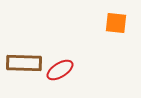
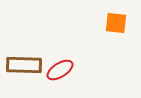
brown rectangle: moved 2 px down
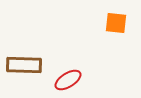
red ellipse: moved 8 px right, 10 px down
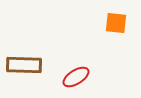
red ellipse: moved 8 px right, 3 px up
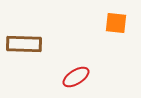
brown rectangle: moved 21 px up
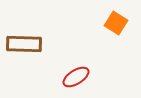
orange square: rotated 25 degrees clockwise
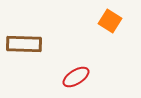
orange square: moved 6 px left, 2 px up
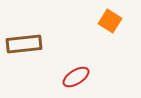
brown rectangle: rotated 8 degrees counterclockwise
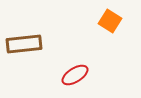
red ellipse: moved 1 px left, 2 px up
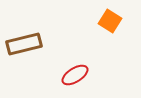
brown rectangle: rotated 8 degrees counterclockwise
